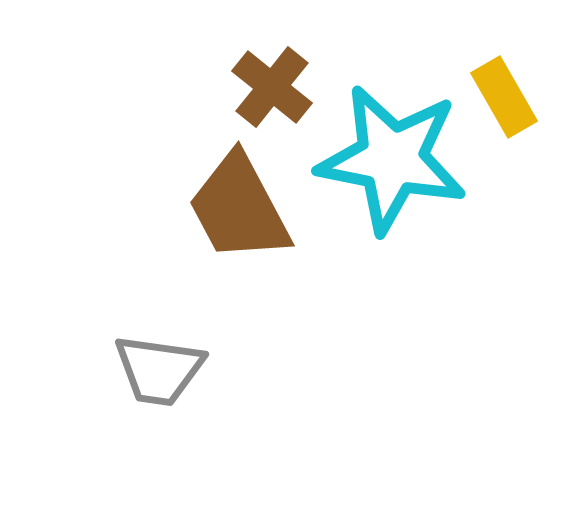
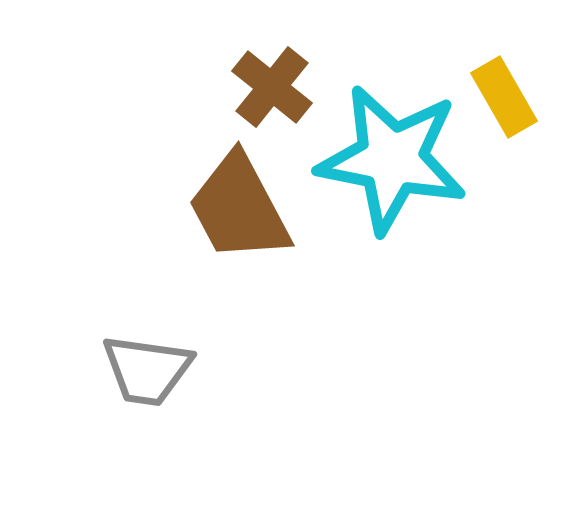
gray trapezoid: moved 12 px left
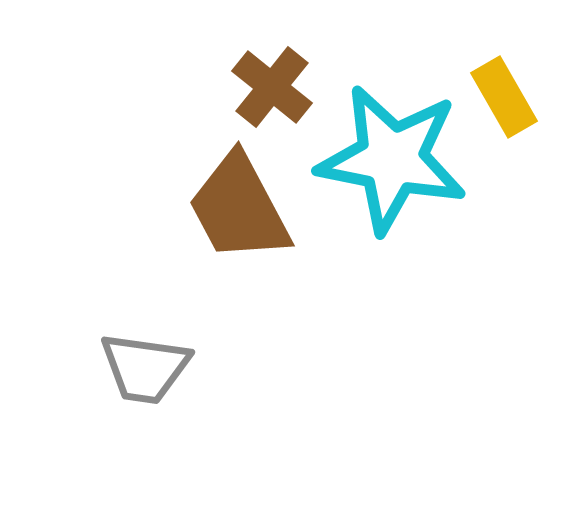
gray trapezoid: moved 2 px left, 2 px up
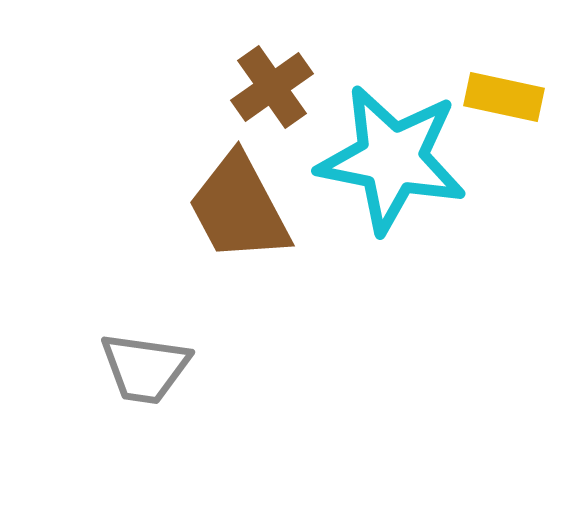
brown cross: rotated 16 degrees clockwise
yellow rectangle: rotated 48 degrees counterclockwise
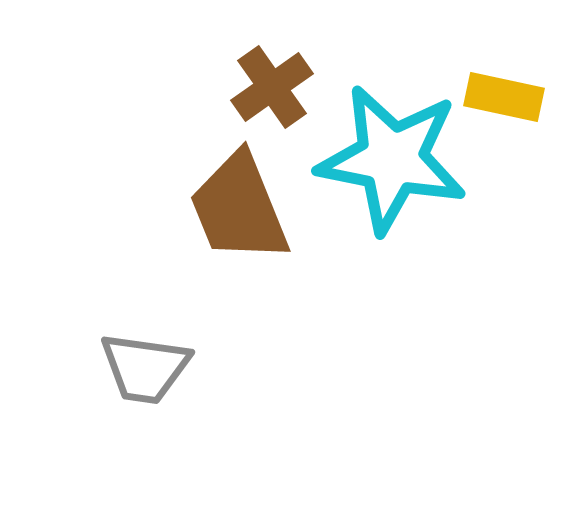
brown trapezoid: rotated 6 degrees clockwise
